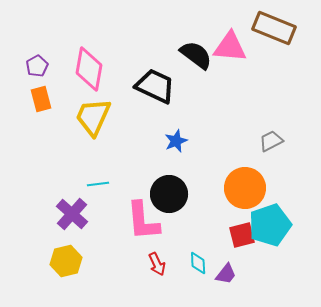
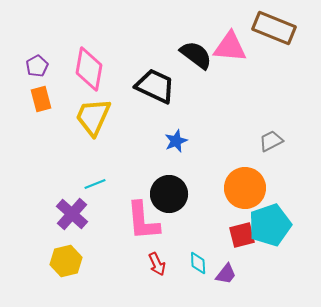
cyan line: moved 3 px left; rotated 15 degrees counterclockwise
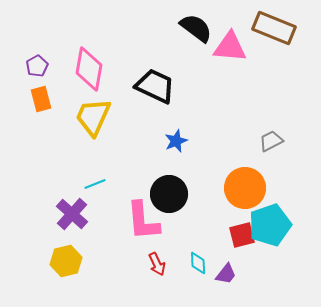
black semicircle: moved 27 px up
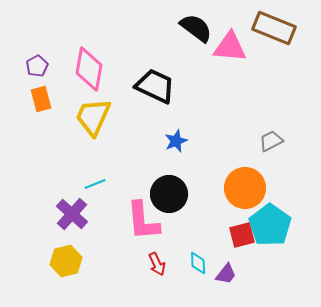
cyan pentagon: rotated 18 degrees counterclockwise
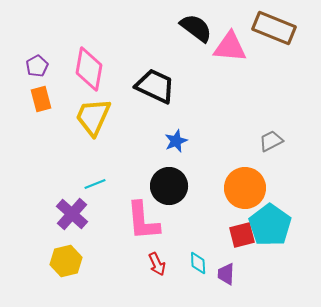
black circle: moved 8 px up
purple trapezoid: rotated 145 degrees clockwise
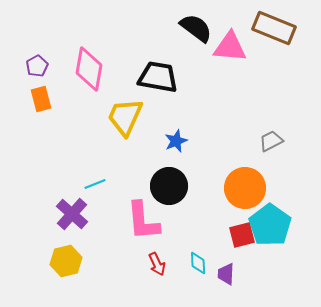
black trapezoid: moved 3 px right, 9 px up; rotated 15 degrees counterclockwise
yellow trapezoid: moved 32 px right
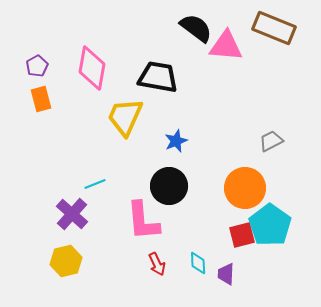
pink triangle: moved 4 px left, 1 px up
pink diamond: moved 3 px right, 1 px up
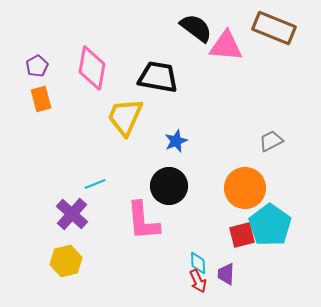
red arrow: moved 41 px right, 17 px down
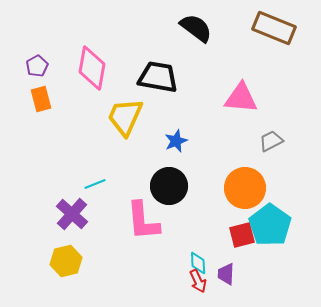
pink triangle: moved 15 px right, 52 px down
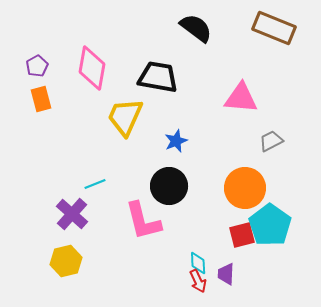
pink L-shape: rotated 9 degrees counterclockwise
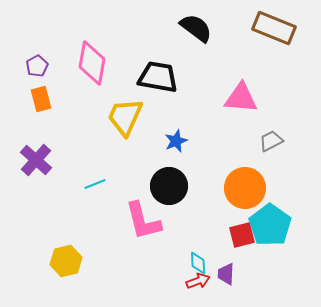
pink diamond: moved 5 px up
purple cross: moved 36 px left, 54 px up
red arrow: rotated 85 degrees counterclockwise
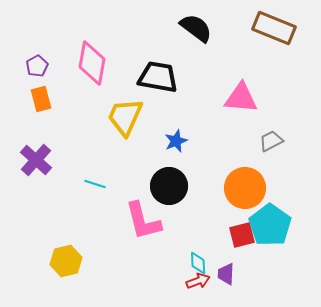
cyan line: rotated 40 degrees clockwise
